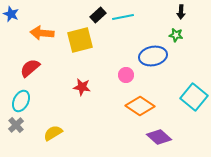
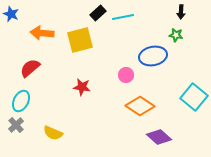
black rectangle: moved 2 px up
yellow semicircle: rotated 126 degrees counterclockwise
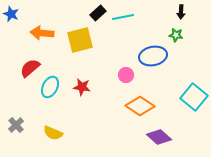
cyan ellipse: moved 29 px right, 14 px up
